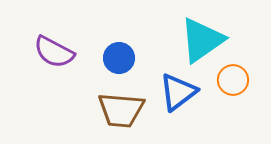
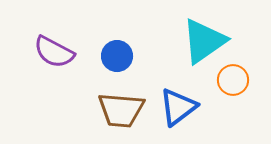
cyan triangle: moved 2 px right, 1 px down
blue circle: moved 2 px left, 2 px up
blue triangle: moved 15 px down
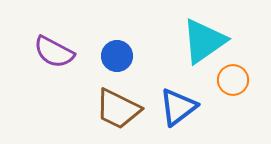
brown trapezoid: moved 3 px left, 1 px up; rotated 21 degrees clockwise
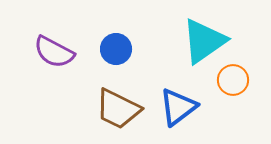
blue circle: moved 1 px left, 7 px up
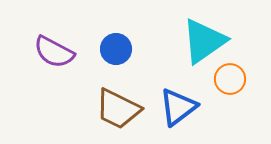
orange circle: moved 3 px left, 1 px up
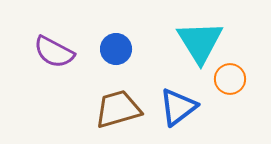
cyan triangle: moved 4 px left, 1 px down; rotated 27 degrees counterclockwise
brown trapezoid: rotated 138 degrees clockwise
